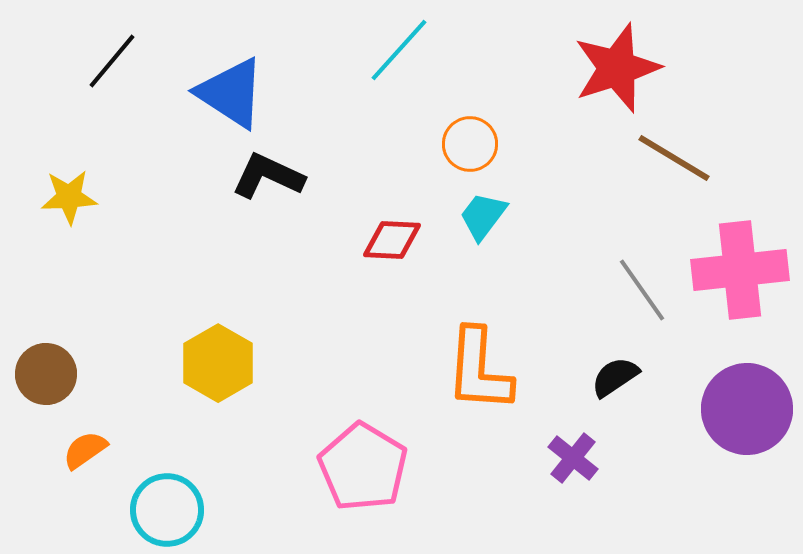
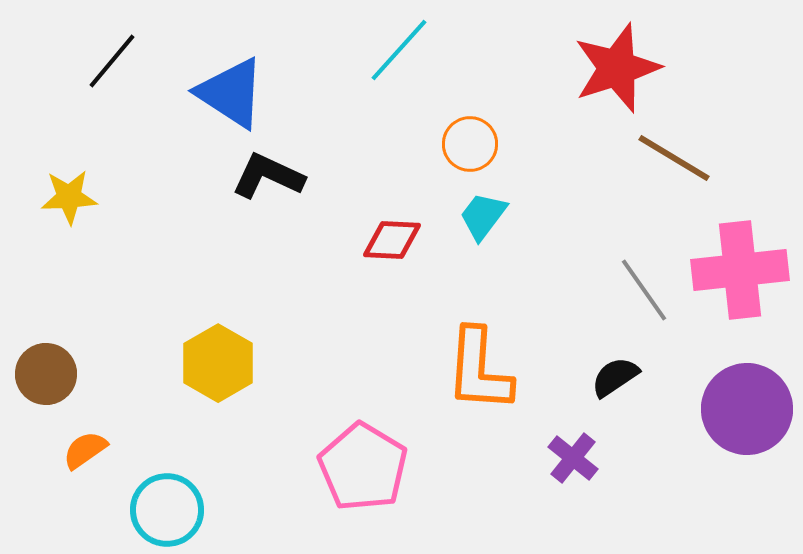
gray line: moved 2 px right
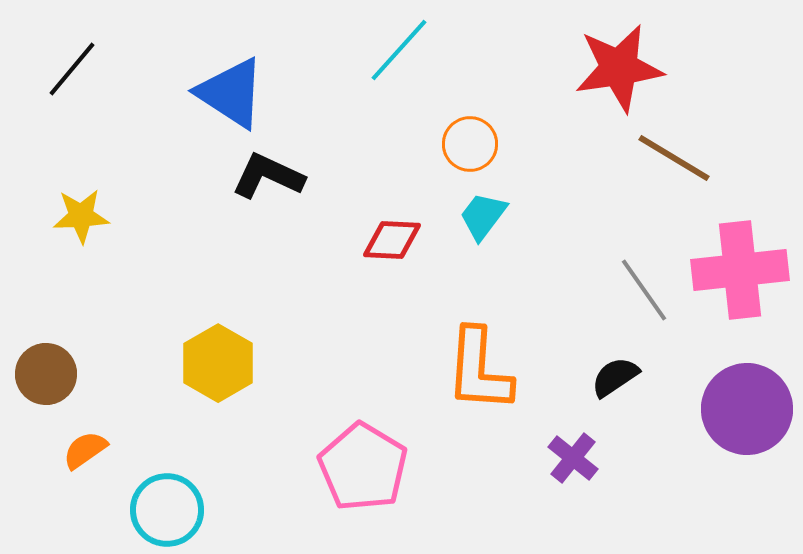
black line: moved 40 px left, 8 px down
red star: moved 2 px right; rotated 10 degrees clockwise
yellow star: moved 12 px right, 19 px down
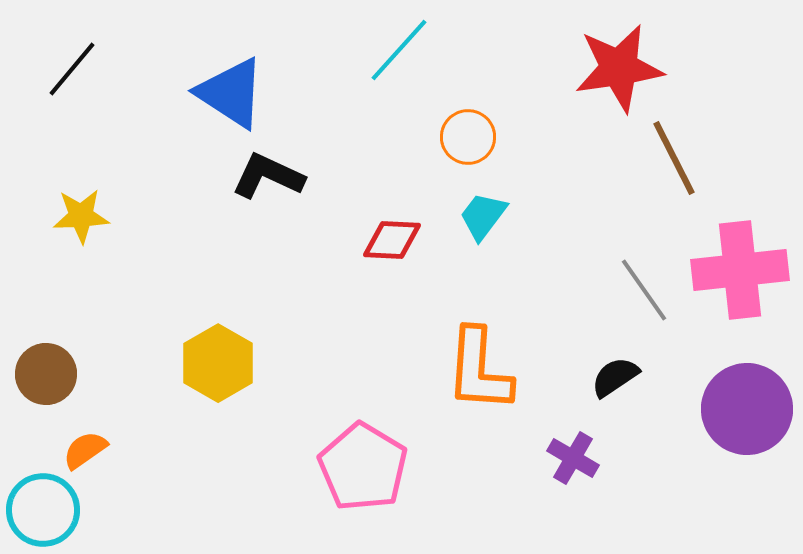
orange circle: moved 2 px left, 7 px up
brown line: rotated 32 degrees clockwise
purple cross: rotated 9 degrees counterclockwise
cyan circle: moved 124 px left
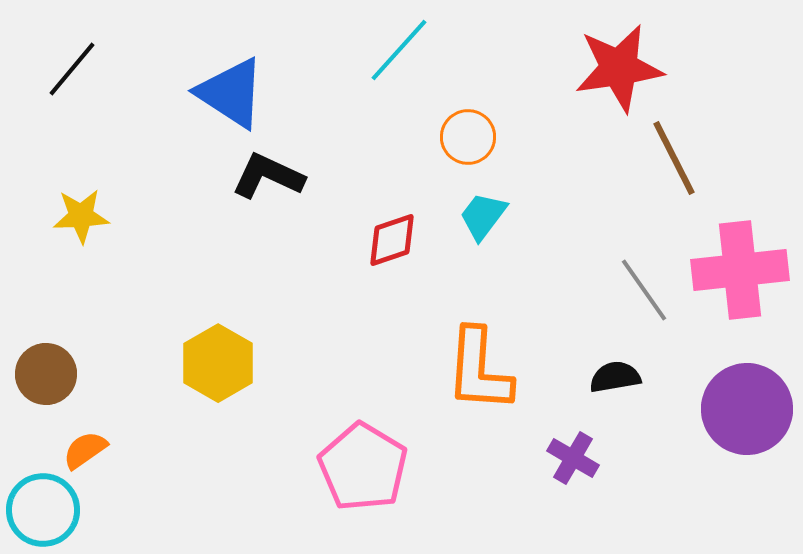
red diamond: rotated 22 degrees counterclockwise
black semicircle: rotated 24 degrees clockwise
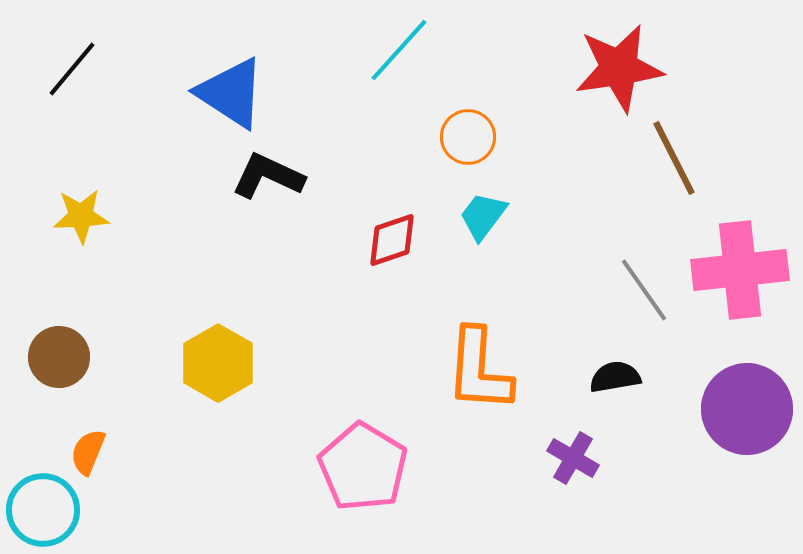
brown circle: moved 13 px right, 17 px up
orange semicircle: moved 3 px right, 2 px down; rotated 33 degrees counterclockwise
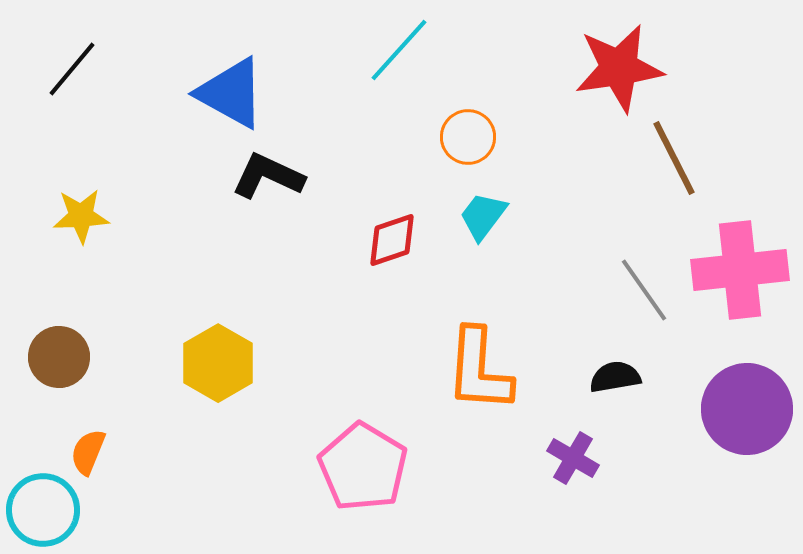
blue triangle: rotated 4 degrees counterclockwise
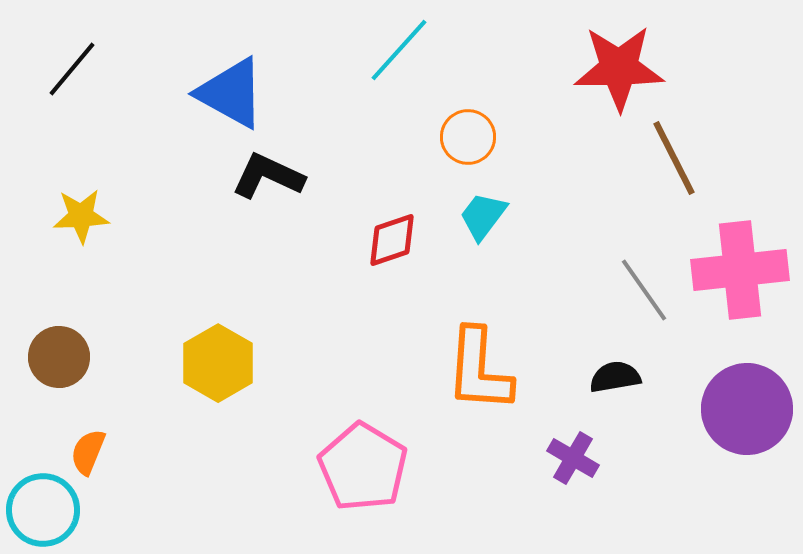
red star: rotated 8 degrees clockwise
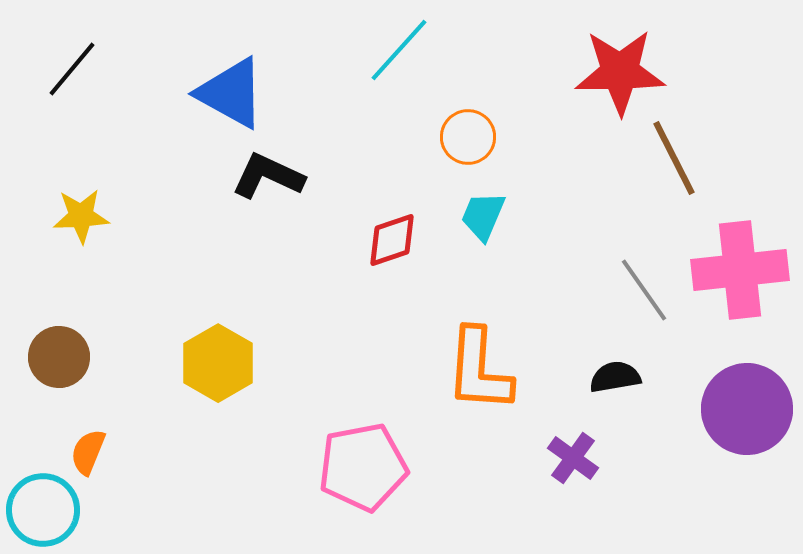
red star: moved 1 px right, 4 px down
cyan trapezoid: rotated 14 degrees counterclockwise
purple cross: rotated 6 degrees clockwise
pink pentagon: rotated 30 degrees clockwise
